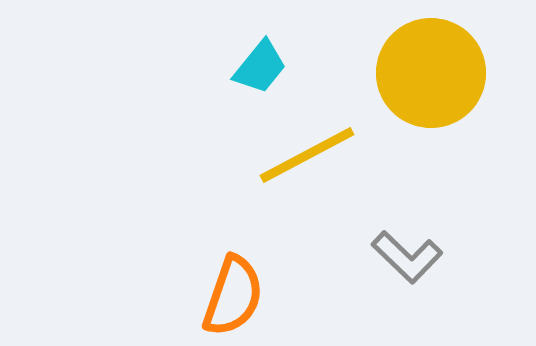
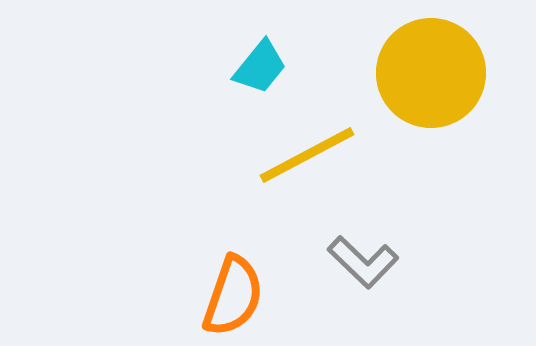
gray L-shape: moved 44 px left, 5 px down
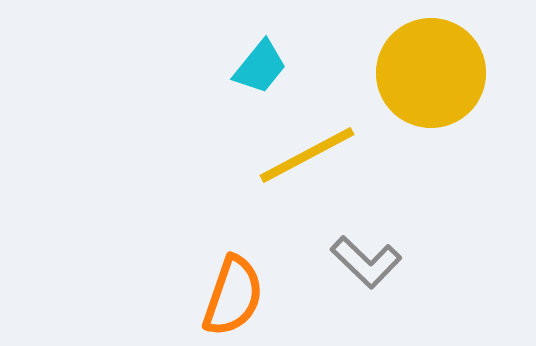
gray L-shape: moved 3 px right
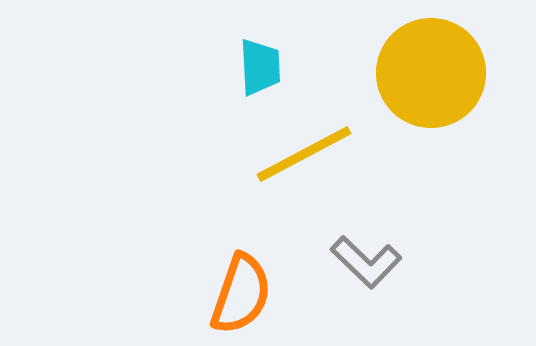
cyan trapezoid: rotated 42 degrees counterclockwise
yellow line: moved 3 px left, 1 px up
orange semicircle: moved 8 px right, 2 px up
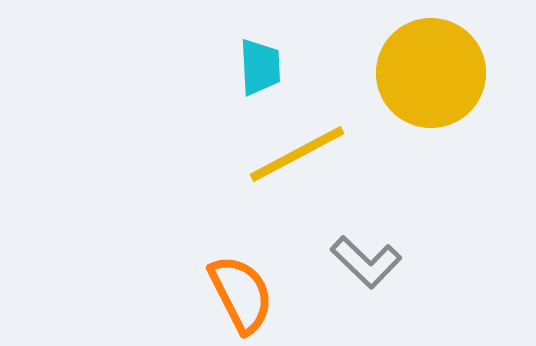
yellow line: moved 7 px left
orange semicircle: rotated 46 degrees counterclockwise
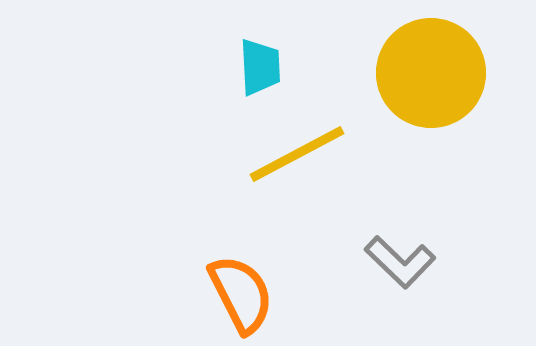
gray L-shape: moved 34 px right
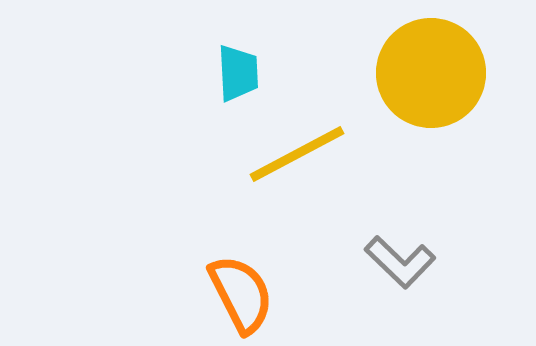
cyan trapezoid: moved 22 px left, 6 px down
